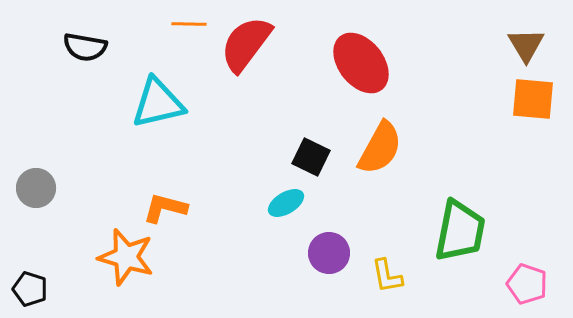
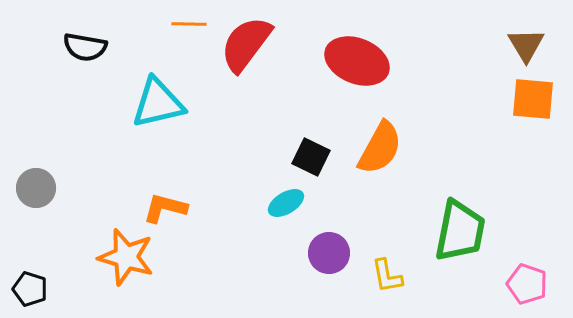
red ellipse: moved 4 px left, 2 px up; rotated 30 degrees counterclockwise
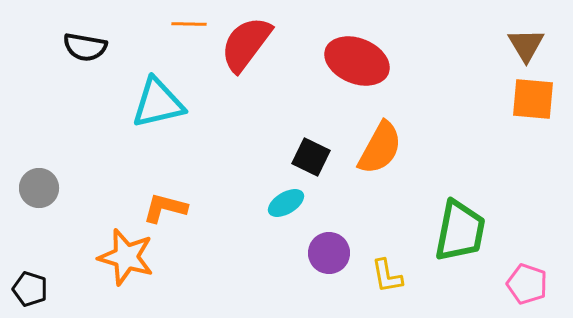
gray circle: moved 3 px right
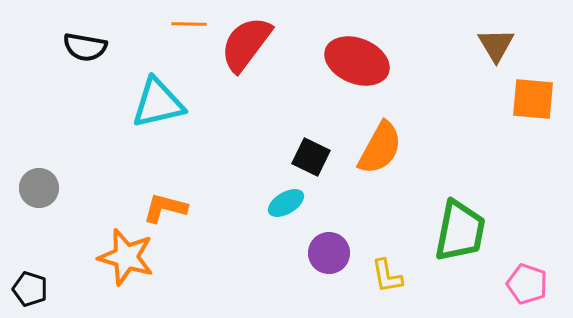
brown triangle: moved 30 px left
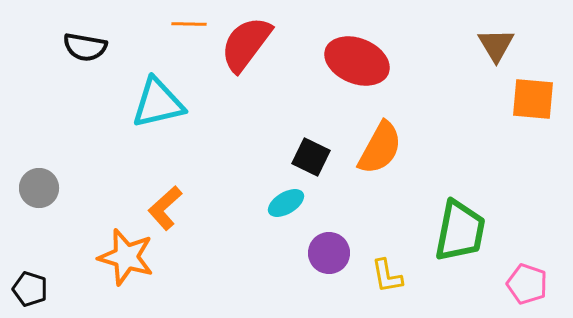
orange L-shape: rotated 57 degrees counterclockwise
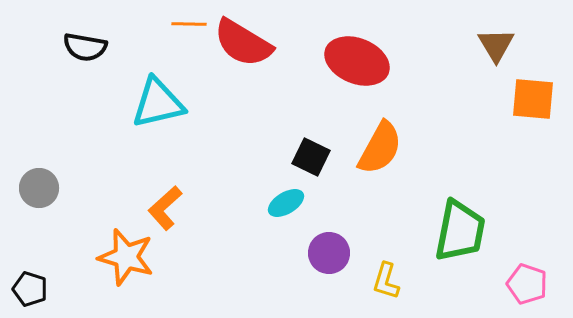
red semicircle: moved 3 px left, 1 px up; rotated 96 degrees counterclockwise
yellow L-shape: moved 1 px left, 5 px down; rotated 27 degrees clockwise
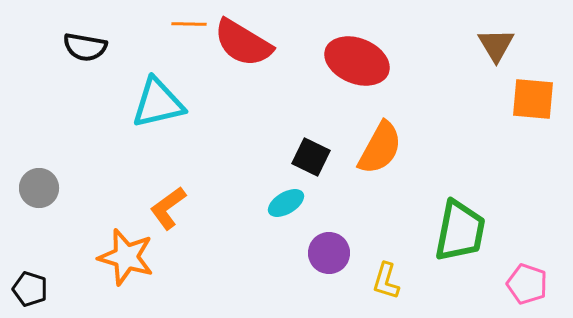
orange L-shape: moved 3 px right; rotated 6 degrees clockwise
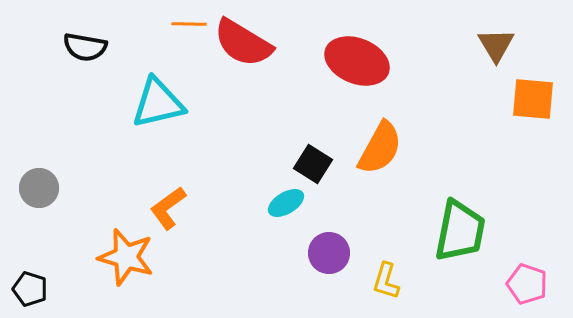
black square: moved 2 px right, 7 px down; rotated 6 degrees clockwise
